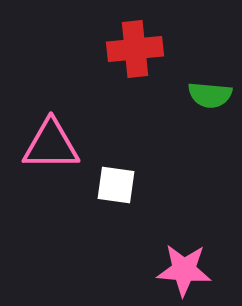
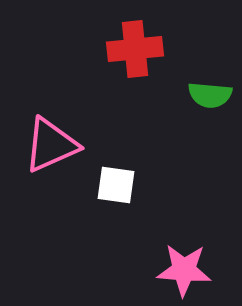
pink triangle: rotated 24 degrees counterclockwise
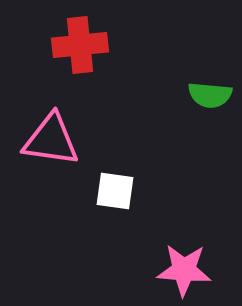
red cross: moved 55 px left, 4 px up
pink triangle: moved 5 px up; rotated 32 degrees clockwise
white square: moved 1 px left, 6 px down
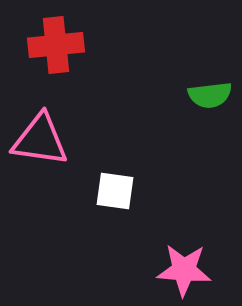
red cross: moved 24 px left
green semicircle: rotated 12 degrees counterclockwise
pink triangle: moved 11 px left
